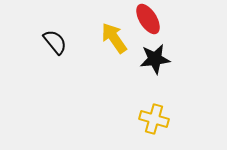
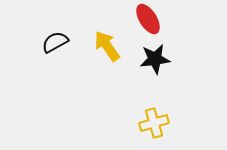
yellow arrow: moved 7 px left, 8 px down
black semicircle: rotated 80 degrees counterclockwise
yellow cross: moved 4 px down; rotated 32 degrees counterclockwise
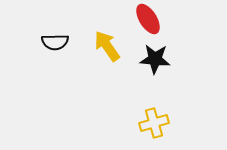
black semicircle: rotated 152 degrees counterclockwise
black star: rotated 12 degrees clockwise
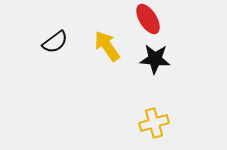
black semicircle: rotated 36 degrees counterclockwise
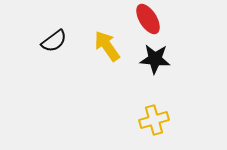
black semicircle: moved 1 px left, 1 px up
yellow cross: moved 3 px up
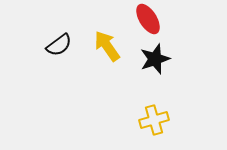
black semicircle: moved 5 px right, 4 px down
black star: rotated 24 degrees counterclockwise
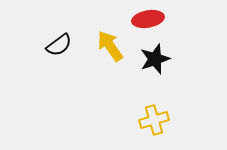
red ellipse: rotated 68 degrees counterclockwise
yellow arrow: moved 3 px right
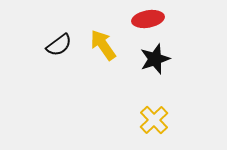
yellow arrow: moved 7 px left, 1 px up
yellow cross: rotated 28 degrees counterclockwise
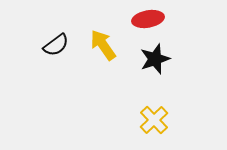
black semicircle: moved 3 px left
